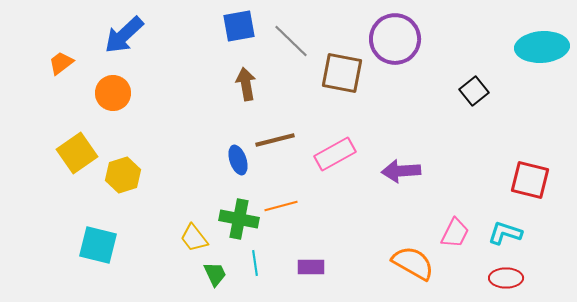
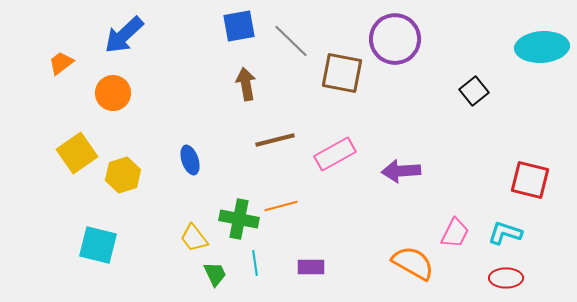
blue ellipse: moved 48 px left
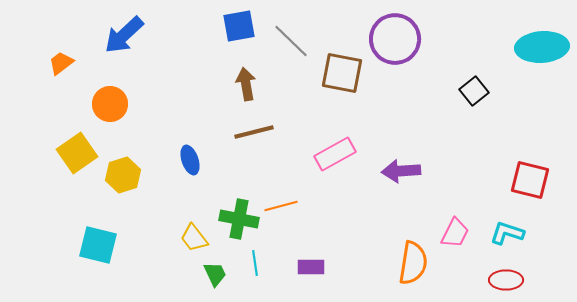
orange circle: moved 3 px left, 11 px down
brown line: moved 21 px left, 8 px up
cyan L-shape: moved 2 px right
orange semicircle: rotated 69 degrees clockwise
red ellipse: moved 2 px down
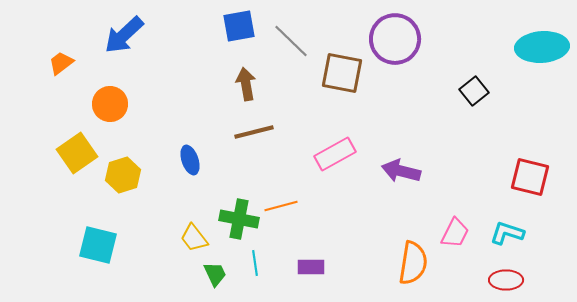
purple arrow: rotated 18 degrees clockwise
red square: moved 3 px up
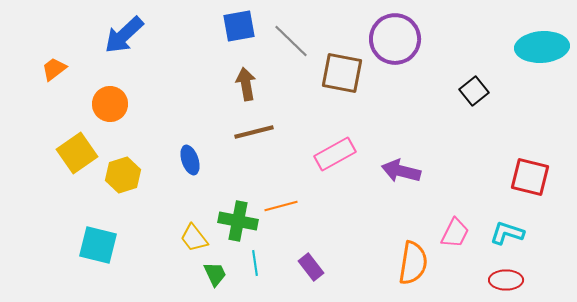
orange trapezoid: moved 7 px left, 6 px down
green cross: moved 1 px left, 2 px down
purple rectangle: rotated 52 degrees clockwise
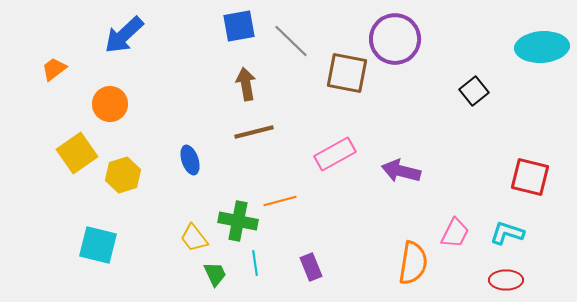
brown square: moved 5 px right
orange line: moved 1 px left, 5 px up
purple rectangle: rotated 16 degrees clockwise
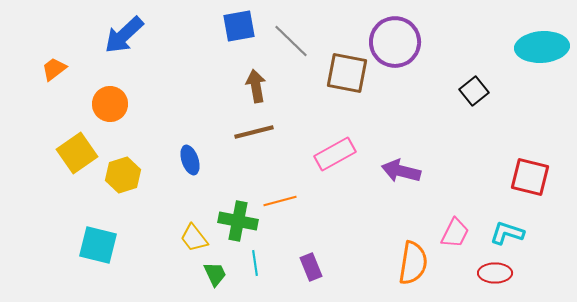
purple circle: moved 3 px down
brown arrow: moved 10 px right, 2 px down
red ellipse: moved 11 px left, 7 px up
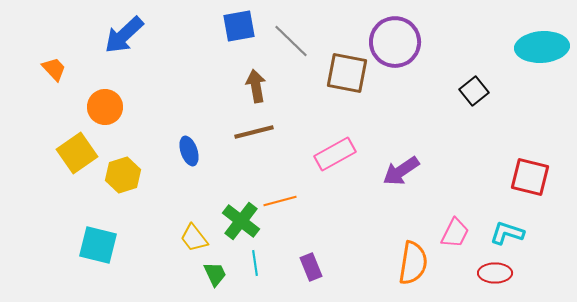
orange trapezoid: rotated 84 degrees clockwise
orange circle: moved 5 px left, 3 px down
blue ellipse: moved 1 px left, 9 px up
purple arrow: rotated 48 degrees counterclockwise
green cross: moved 3 px right; rotated 27 degrees clockwise
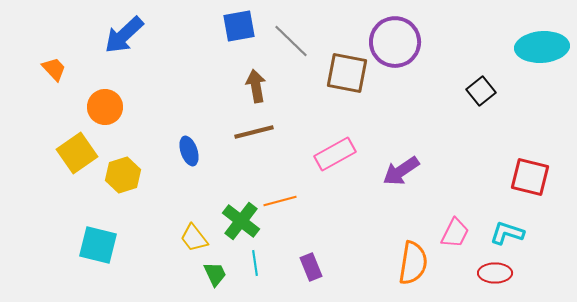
black square: moved 7 px right
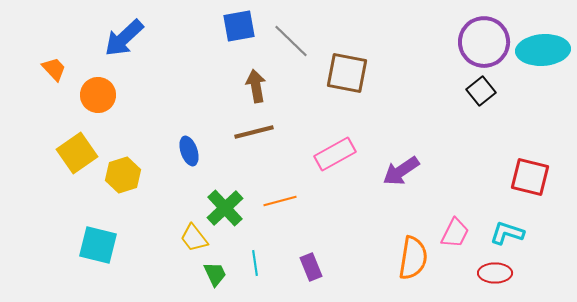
blue arrow: moved 3 px down
purple circle: moved 89 px right
cyan ellipse: moved 1 px right, 3 px down
orange circle: moved 7 px left, 12 px up
green cross: moved 16 px left, 13 px up; rotated 9 degrees clockwise
orange semicircle: moved 5 px up
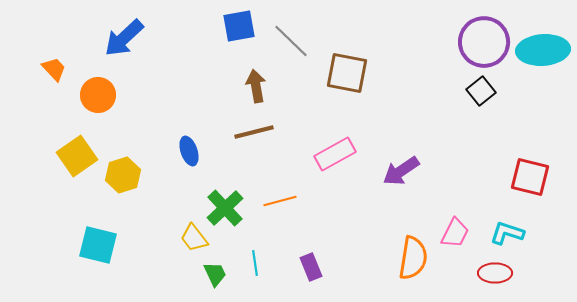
yellow square: moved 3 px down
